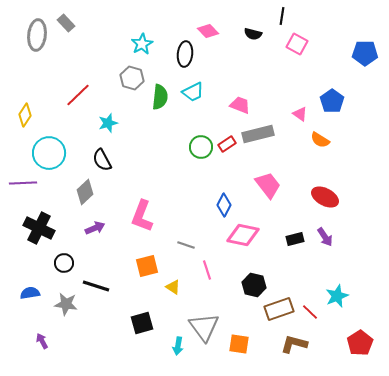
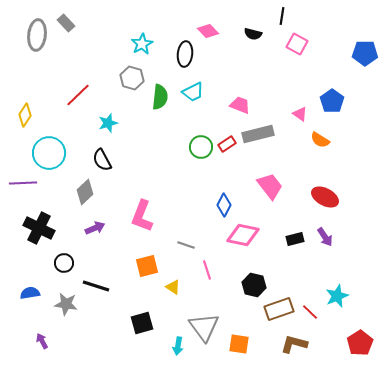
pink trapezoid at (268, 185): moved 2 px right, 1 px down
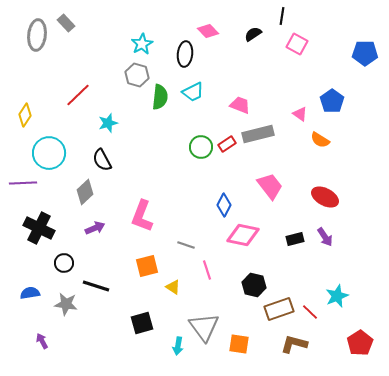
black semicircle at (253, 34): rotated 132 degrees clockwise
gray hexagon at (132, 78): moved 5 px right, 3 px up
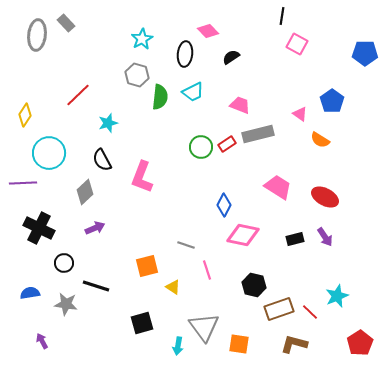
black semicircle at (253, 34): moved 22 px left, 23 px down
cyan star at (142, 44): moved 5 px up
pink trapezoid at (270, 186): moved 8 px right, 1 px down; rotated 20 degrees counterclockwise
pink L-shape at (142, 216): moved 39 px up
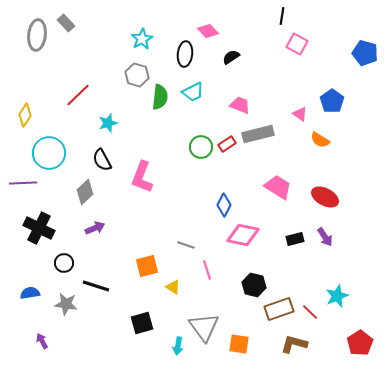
blue pentagon at (365, 53): rotated 15 degrees clockwise
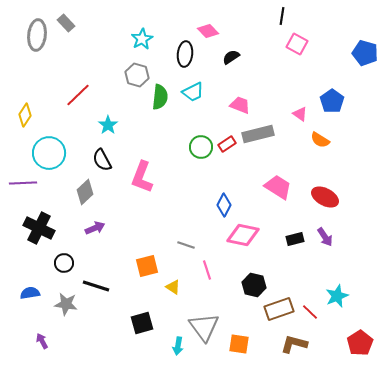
cyan star at (108, 123): moved 2 px down; rotated 18 degrees counterclockwise
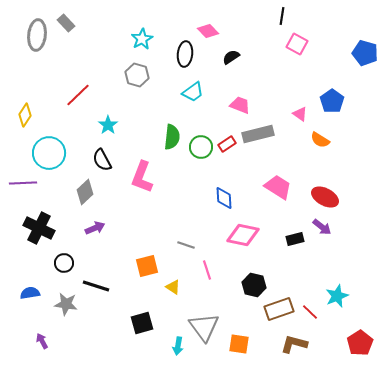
cyan trapezoid at (193, 92): rotated 10 degrees counterclockwise
green semicircle at (160, 97): moved 12 px right, 40 px down
blue diamond at (224, 205): moved 7 px up; rotated 30 degrees counterclockwise
purple arrow at (325, 237): moved 3 px left, 10 px up; rotated 18 degrees counterclockwise
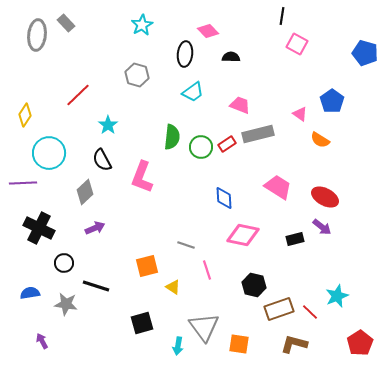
cyan star at (142, 39): moved 14 px up
black semicircle at (231, 57): rotated 36 degrees clockwise
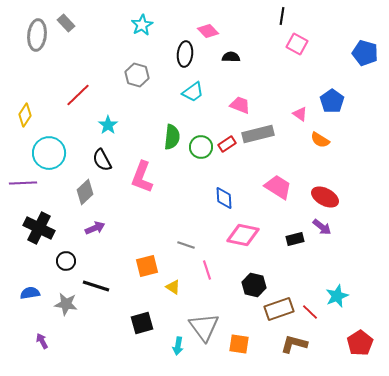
black circle at (64, 263): moved 2 px right, 2 px up
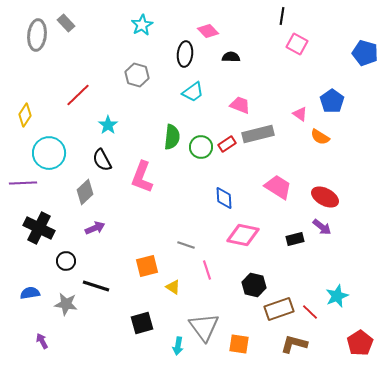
orange semicircle at (320, 140): moved 3 px up
